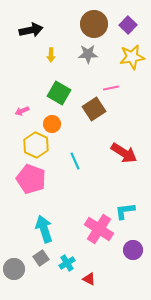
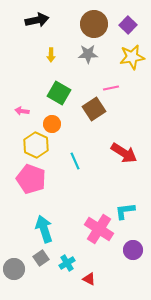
black arrow: moved 6 px right, 10 px up
pink arrow: rotated 32 degrees clockwise
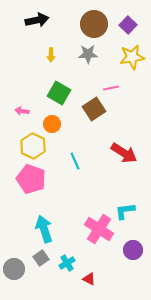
yellow hexagon: moved 3 px left, 1 px down
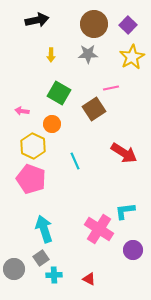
yellow star: rotated 20 degrees counterclockwise
cyan cross: moved 13 px left, 12 px down; rotated 28 degrees clockwise
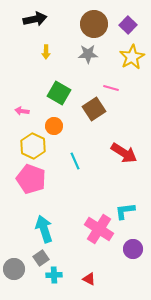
black arrow: moved 2 px left, 1 px up
yellow arrow: moved 5 px left, 3 px up
pink line: rotated 28 degrees clockwise
orange circle: moved 2 px right, 2 px down
purple circle: moved 1 px up
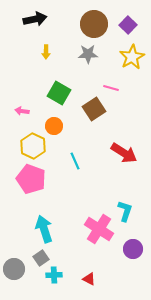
cyan L-shape: rotated 115 degrees clockwise
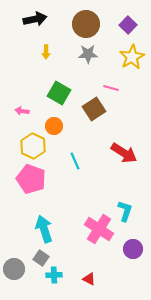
brown circle: moved 8 px left
gray square: rotated 21 degrees counterclockwise
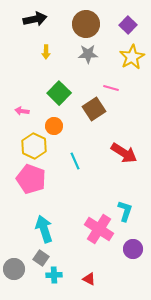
green square: rotated 15 degrees clockwise
yellow hexagon: moved 1 px right
